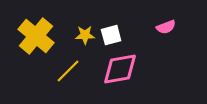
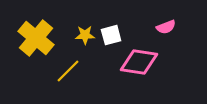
yellow cross: moved 2 px down
pink diamond: moved 19 px right, 7 px up; rotated 18 degrees clockwise
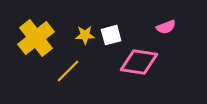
yellow cross: rotated 12 degrees clockwise
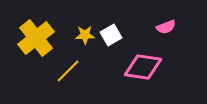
white square: rotated 15 degrees counterclockwise
pink diamond: moved 4 px right, 5 px down
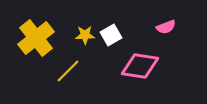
pink diamond: moved 3 px left, 1 px up
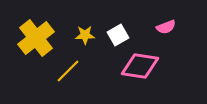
white square: moved 7 px right
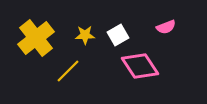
pink diamond: rotated 48 degrees clockwise
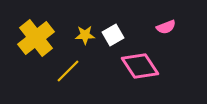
white square: moved 5 px left
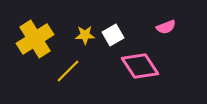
yellow cross: moved 1 px left, 1 px down; rotated 6 degrees clockwise
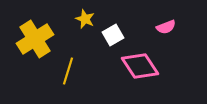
yellow star: moved 16 px up; rotated 24 degrees clockwise
yellow line: rotated 28 degrees counterclockwise
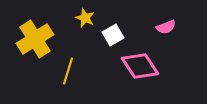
yellow star: moved 1 px up
